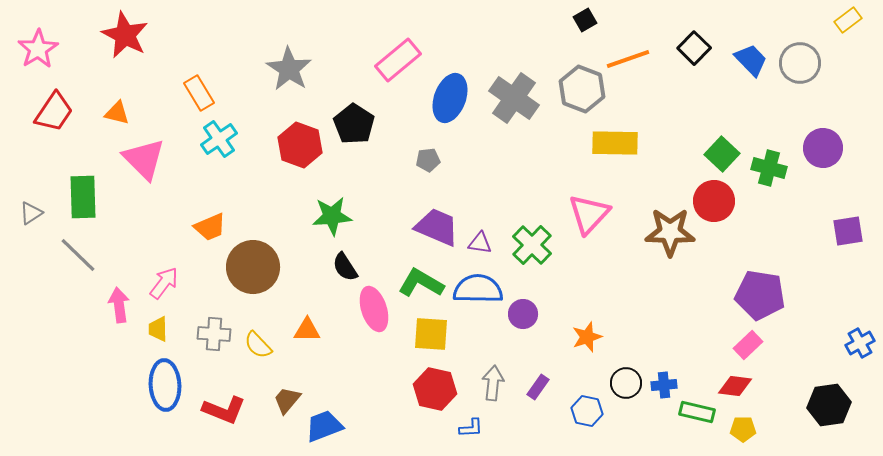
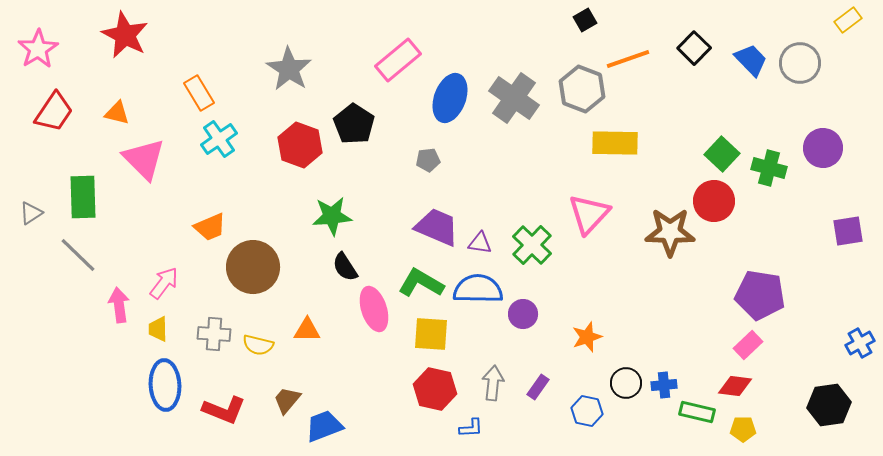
yellow semicircle at (258, 345): rotated 32 degrees counterclockwise
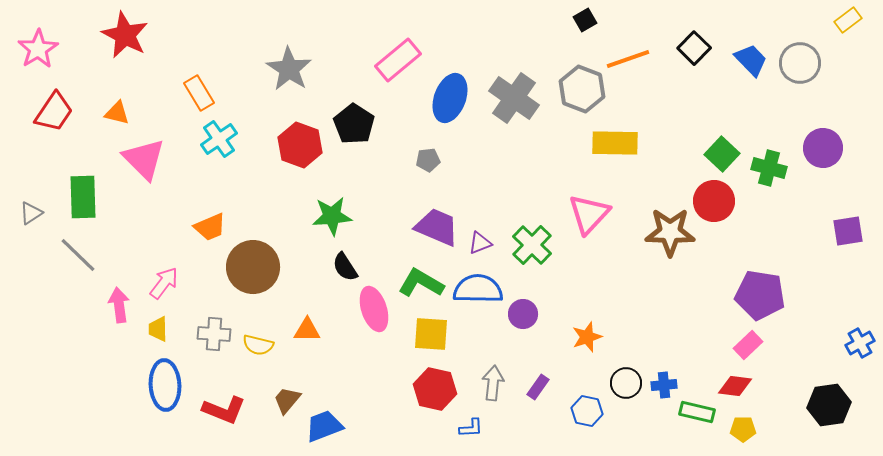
purple triangle at (480, 243): rotated 30 degrees counterclockwise
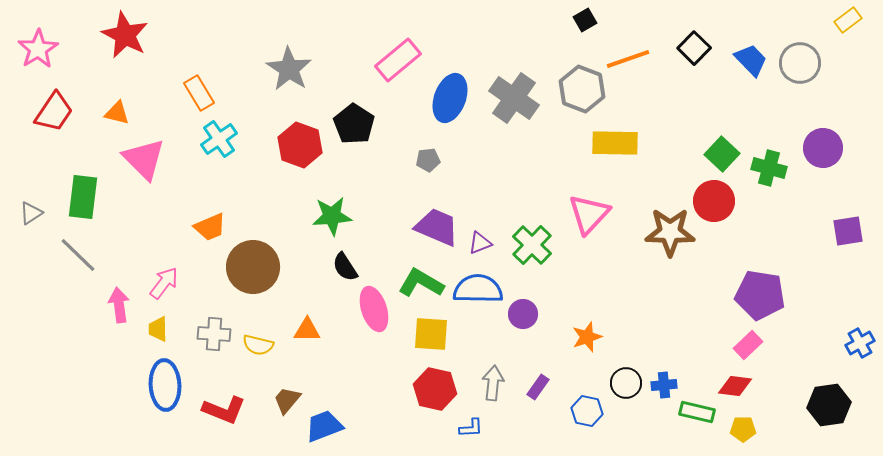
green rectangle at (83, 197): rotated 9 degrees clockwise
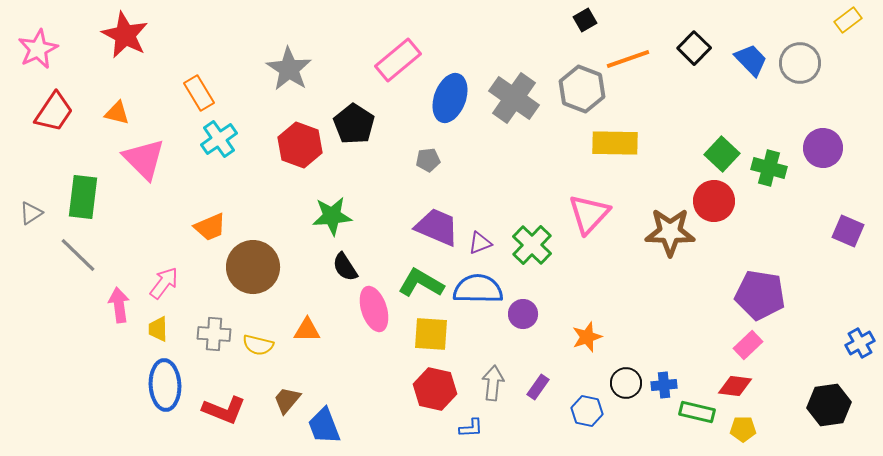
pink star at (38, 49): rotated 6 degrees clockwise
purple square at (848, 231): rotated 32 degrees clockwise
blue trapezoid at (324, 426): rotated 90 degrees counterclockwise
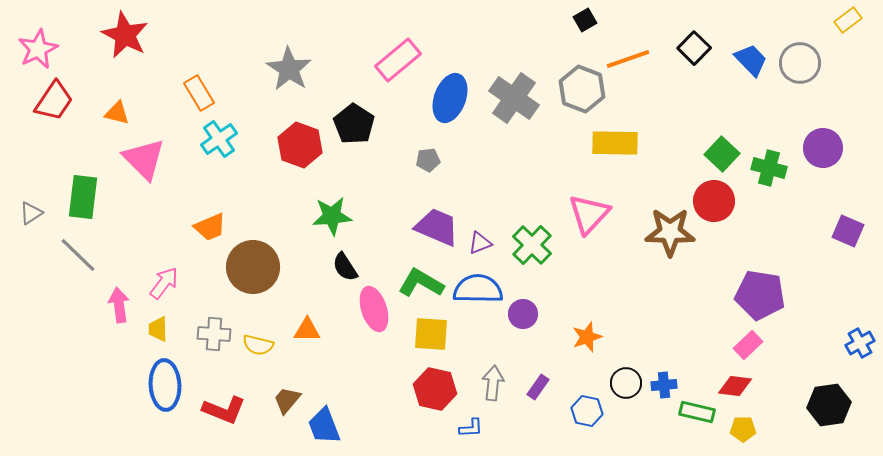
red trapezoid at (54, 112): moved 11 px up
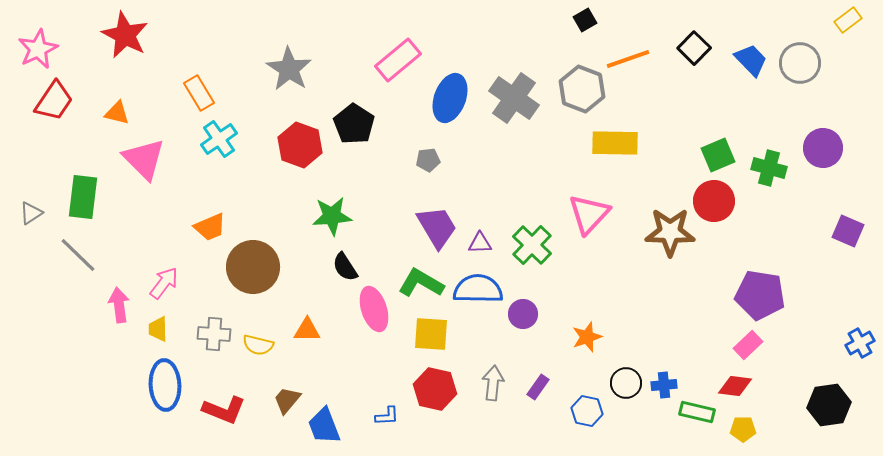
green square at (722, 154): moved 4 px left, 1 px down; rotated 24 degrees clockwise
purple trapezoid at (437, 227): rotated 36 degrees clockwise
purple triangle at (480, 243): rotated 20 degrees clockwise
blue L-shape at (471, 428): moved 84 px left, 12 px up
